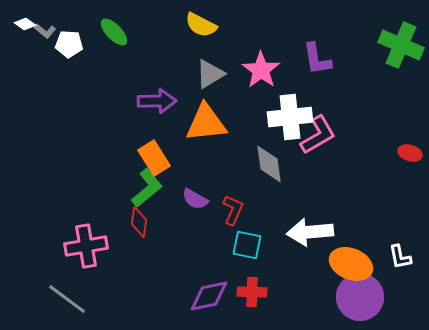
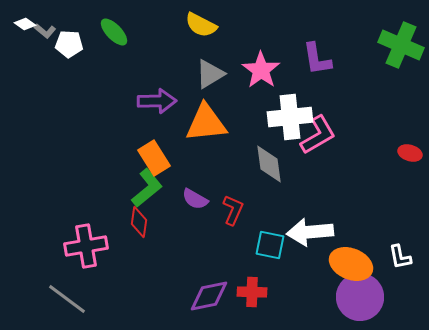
cyan square: moved 23 px right
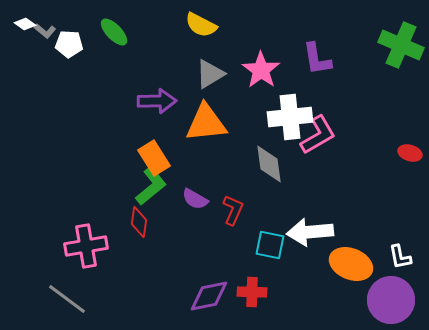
green L-shape: moved 4 px right, 2 px up
purple circle: moved 31 px right, 3 px down
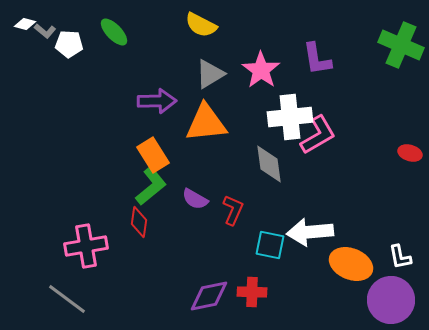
white diamond: rotated 20 degrees counterclockwise
orange rectangle: moved 1 px left, 3 px up
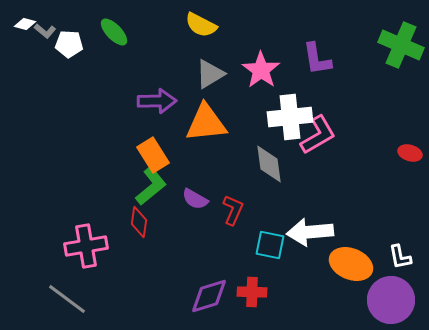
purple diamond: rotated 6 degrees counterclockwise
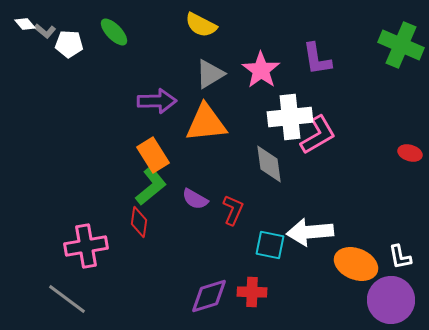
white diamond: rotated 35 degrees clockwise
orange ellipse: moved 5 px right
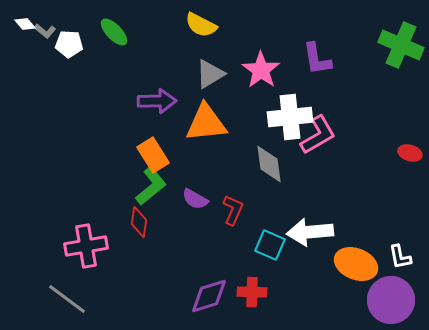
cyan square: rotated 12 degrees clockwise
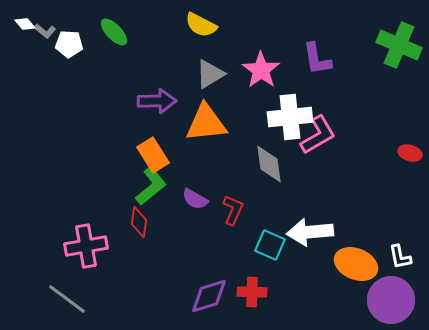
green cross: moved 2 px left
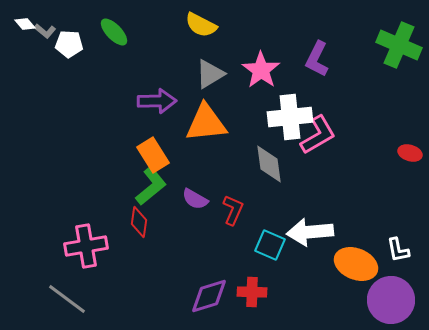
purple L-shape: rotated 36 degrees clockwise
white L-shape: moved 2 px left, 7 px up
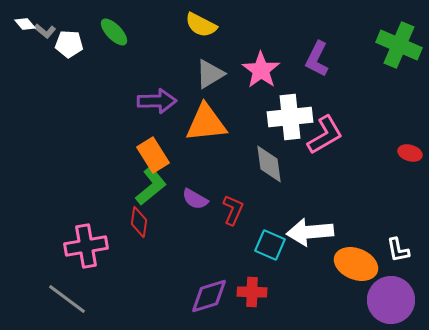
pink L-shape: moved 7 px right
